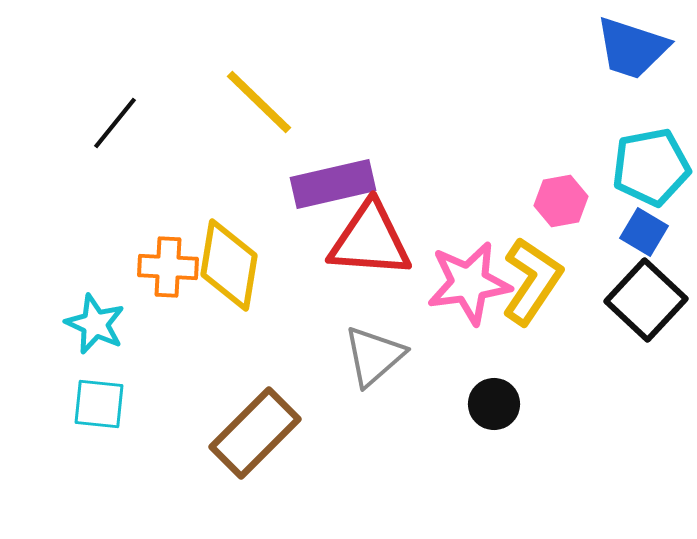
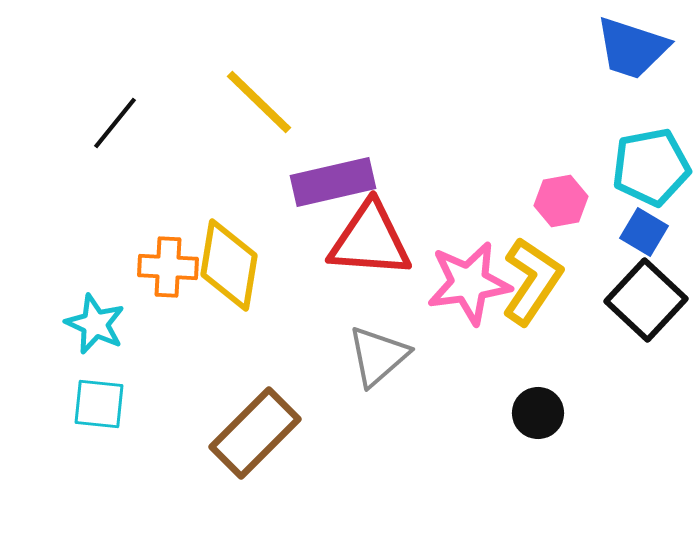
purple rectangle: moved 2 px up
gray triangle: moved 4 px right
black circle: moved 44 px right, 9 px down
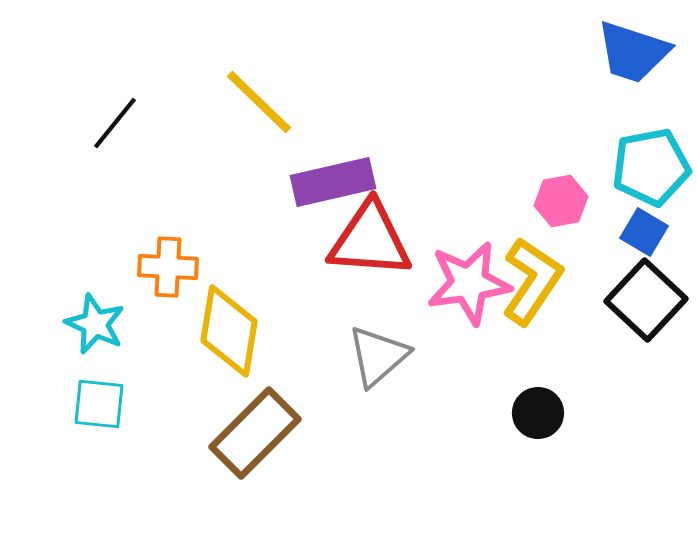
blue trapezoid: moved 1 px right, 4 px down
yellow diamond: moved 66 px down
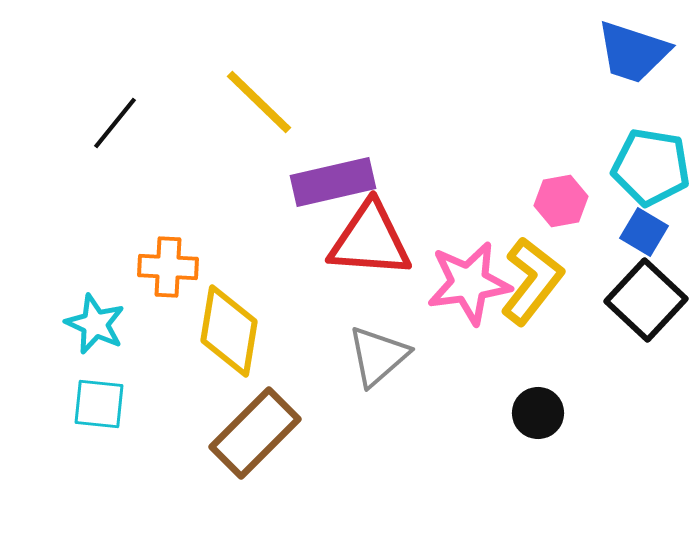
cyan pentagon: rotated 20 degrees clockwise
yellow L-shape: rotated 4 degrees clockwise
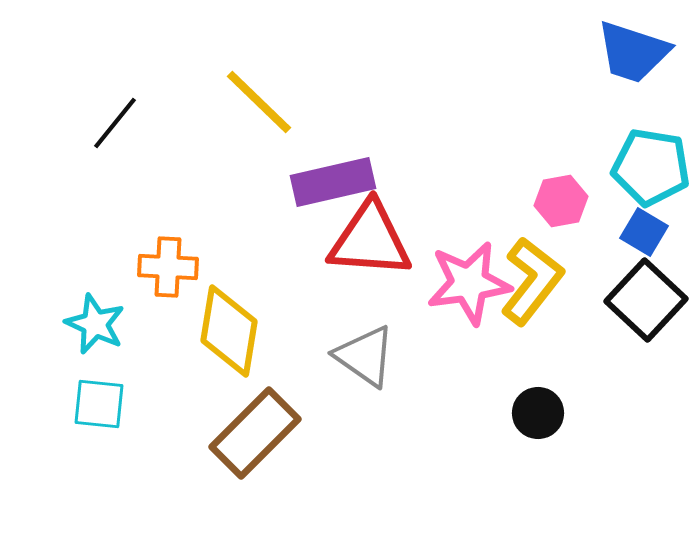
gray triangle: moved 13 px left; rotated 44 degrees counterclockwise
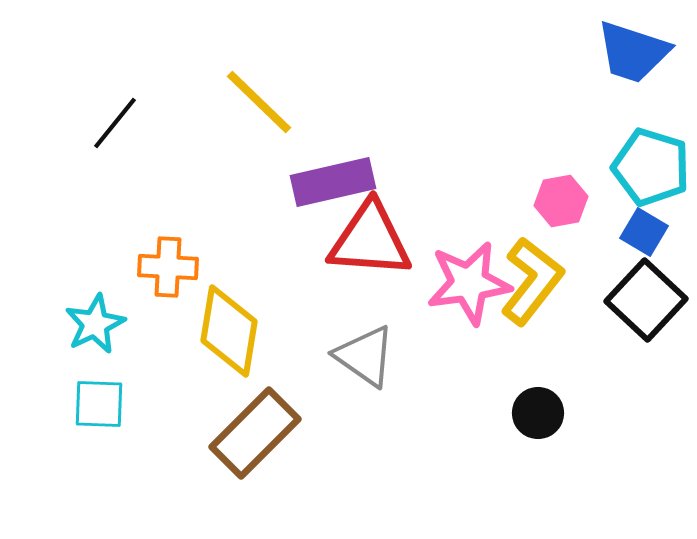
cyan pentagon: rotated 8 degrees clockwise
cyan star: rotated 22 degrees clockwise
cyan square: rotated 4 degrees counterclockwise
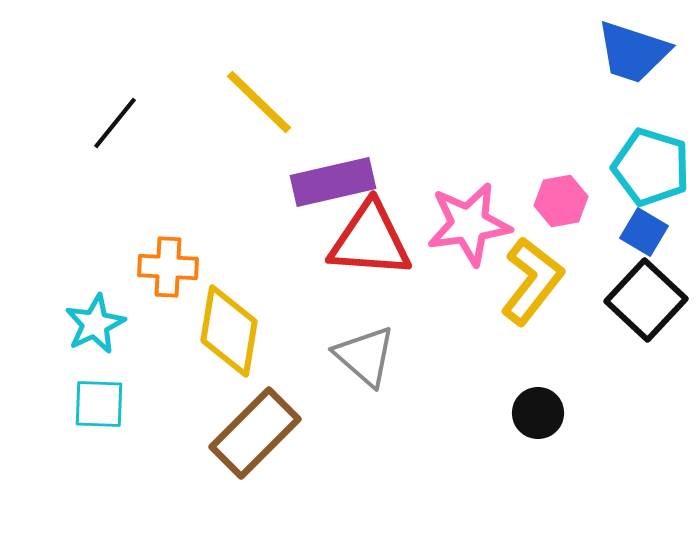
pink star: moved 59 px up
gray triangle: rotated 6 degrees clockwise
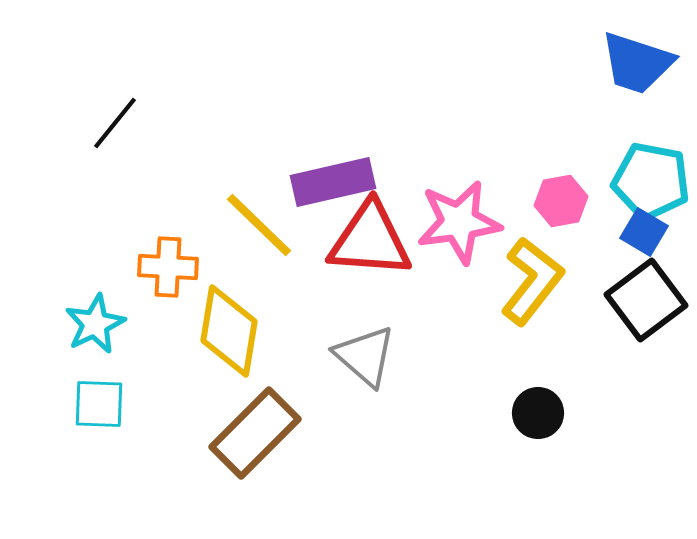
blue trapezoid: moved 4 px right, 11 px down
yellow line: moved 123 px down
cyan pentagon: moved 14 px down; rotated 6 degrees counterclockwise
pink star: moved 10 px left, 2 px up
black square: rotated 10 degrees clockwise
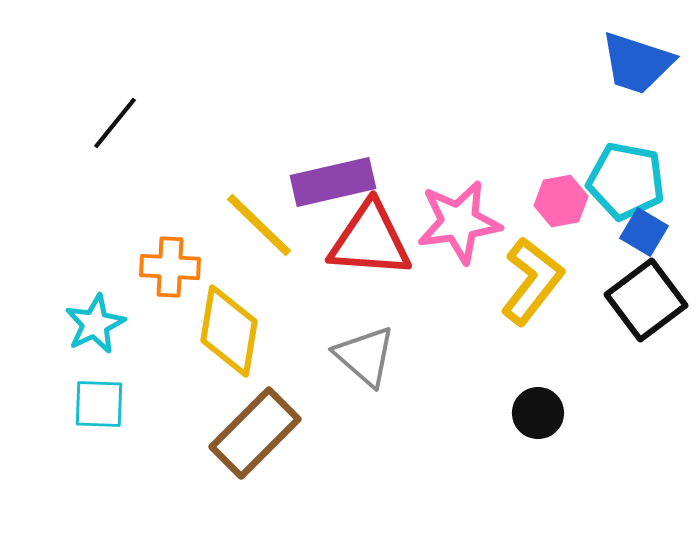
cyan pentagon: moved 25 px left
orange cross: moved 2 px right
